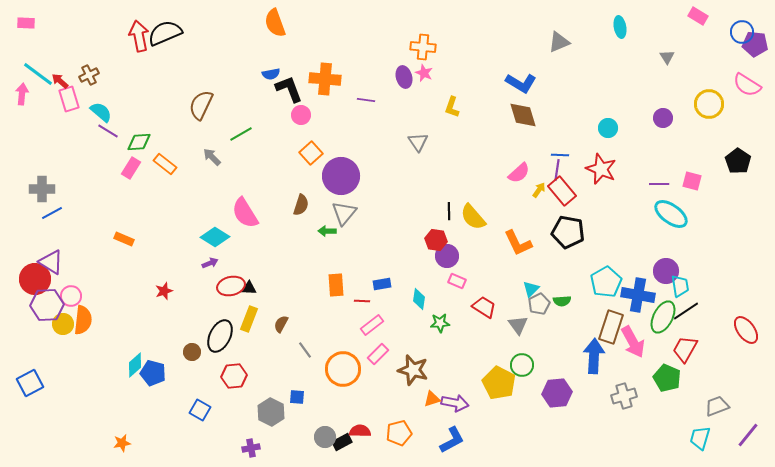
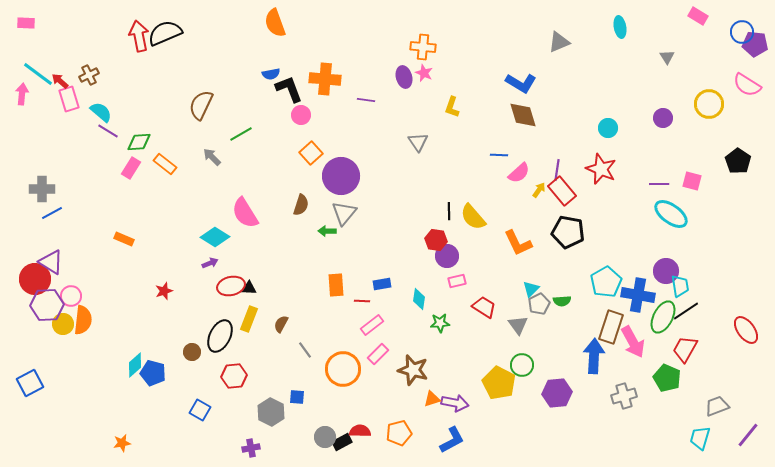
blue line at (560, 155): moved 61 px left
pink rectangle at (457, 281): rotated 36 degrees counterclockwise
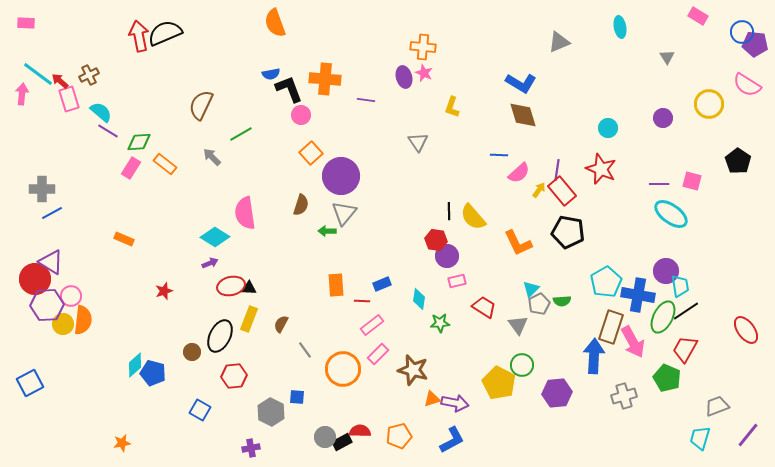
pink semicircle at (245, 213): rotated 24 degrees clockwise
blue rectangle at (382, 284): rotated 12 degrees counterclockwise
orange pentagon at (399, 433): moved 3 px down
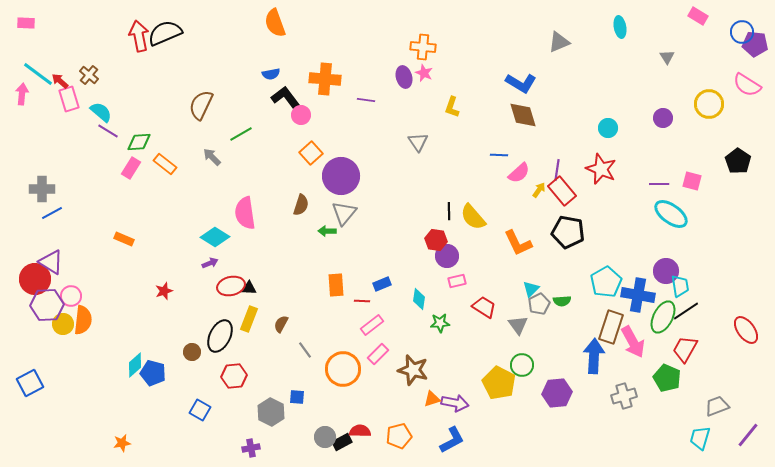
brown cross at (89, 75): rotated 24 degrees counterclockwise
black L-shape at (289, 89): moved 3 px left, 9 px down; rotated 16 degrees counterclockwise
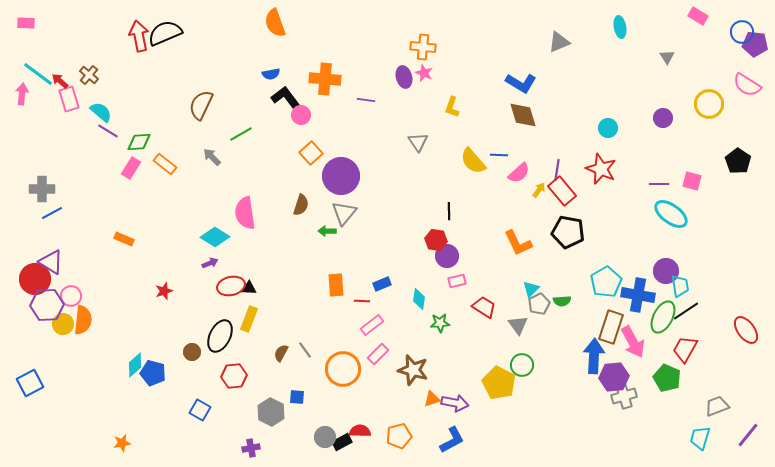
yellow semicircle at (473, 217): moved 56 px up
brown semicircle at (281, 324): moved 29 px down
purple hexagon at (557, 393): moved 57 px right, 16 px up
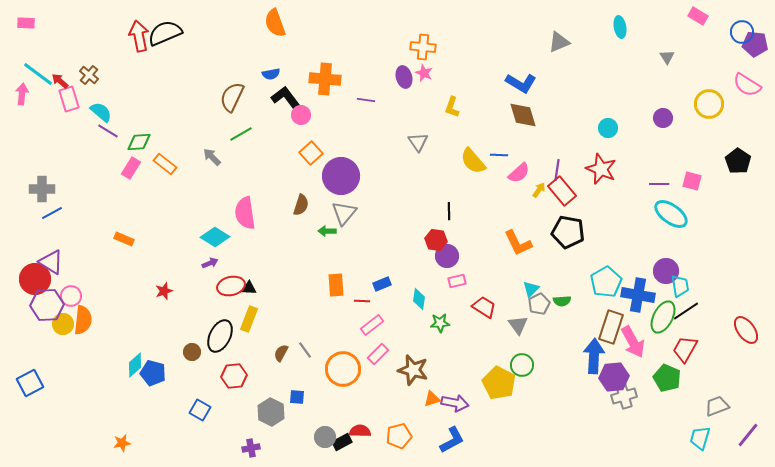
brown semicircle at (201, 105): moved 31 px right, 8 px up
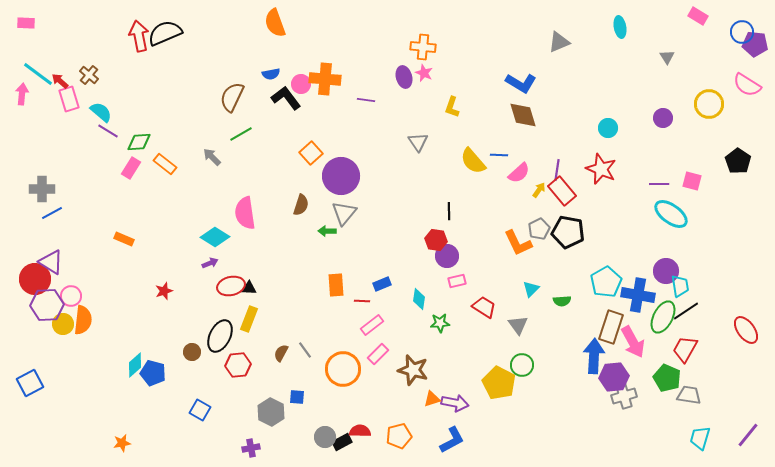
pink circle at (301, 115): moved 31 px up
gray pentagon at (539, 304): moved 75 px up
red hexagon at (234, 376): moved 4 px right, 11 px up
gray trapezoid at (717, 406): moved 28 px left, 11 px up; rotated 30 degrees clockwise
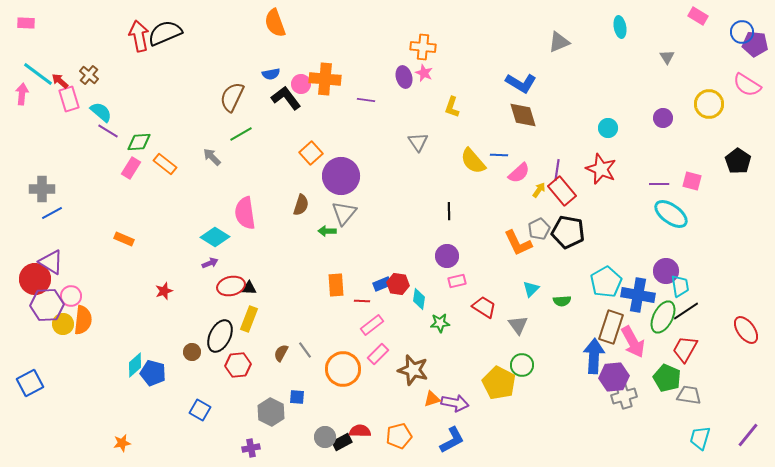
red hexagon at (436, 240): moved 38 px left, 44 px down
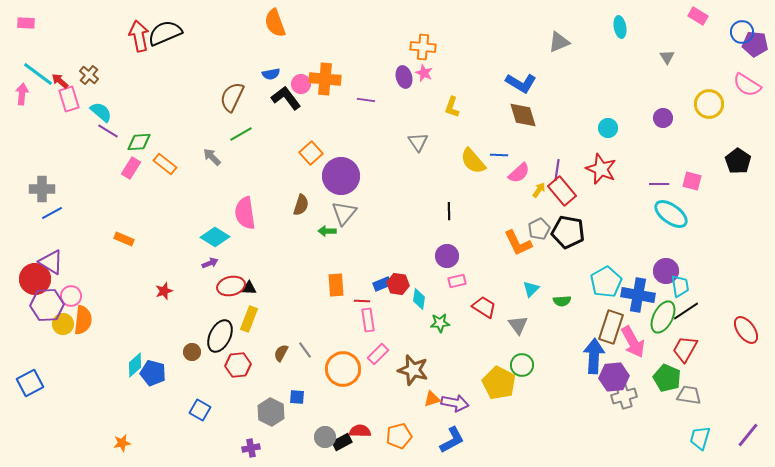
pink rectangle at (372, 325): moved 4 px left, 5 px up; rotated 60 degrees counterclockwise
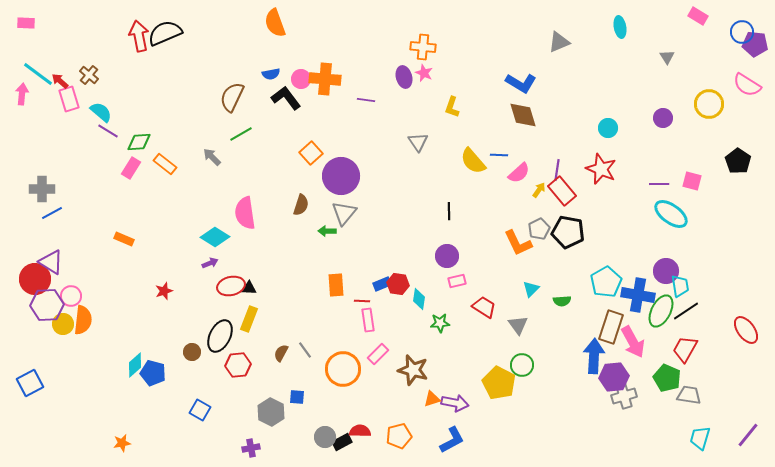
pink circle at (301, 84): moved 5 px up
green ellipse at (663, 317): moved 2 px left, 6 px up
